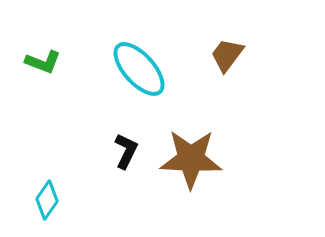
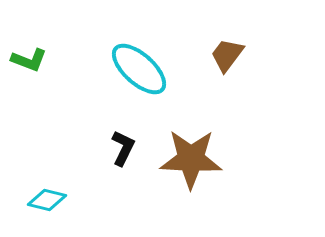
green L-shape: moved 14 px left, 2 px up
cyan ellipse: rotated 6 degrees counterclockwise
black L-shape: moved 3 px left, 3 px up
cyan diamond: rotated 69 degrees clockwise
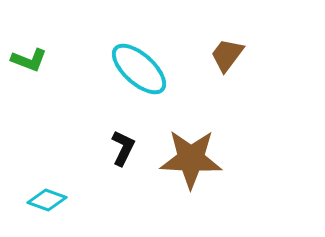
cyan diamond: rotated 6 degrees clockwise
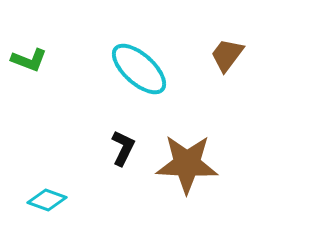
brown star: moved 4 px left, 5 px down
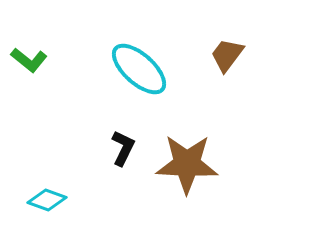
green L-shape: rotated 18 degrees clockwise
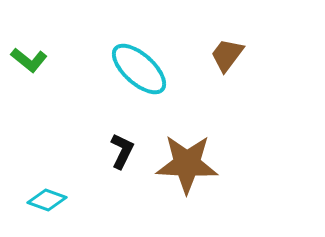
black L-shape: moved 1 px left, 3 px down
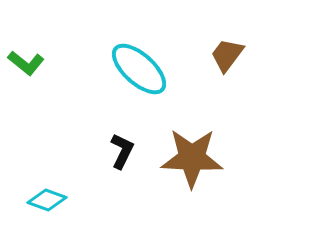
green L-shape: moved 3 px left, 3 px down
brown star: moved 5 px right, 6 px up
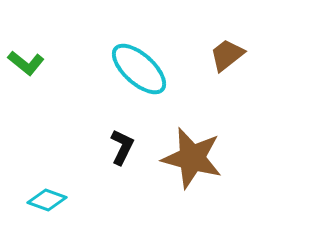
brown trapezoid: rotated 15 degrees clockwise
black L-shape: moved 4 px up
brown star: rotated 12 degrees clockwise
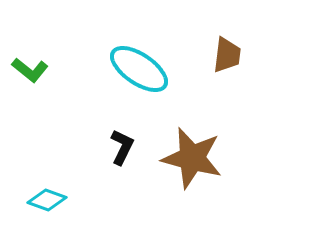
brown trapezoid: rotated 135 degrees clockwise
green L-shape: moved 4 px right, 7 px down
cyan ellipse: rotated 8 degrees counterclockwise
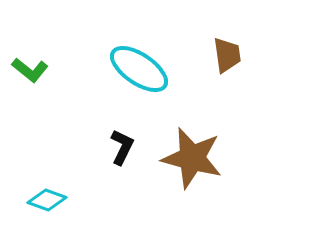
brown trapezoid: rotated 15 degrees counterclockwise
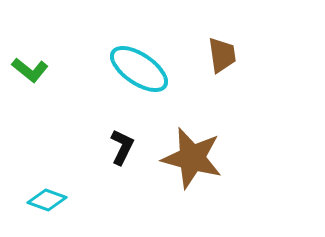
brown trapezoid: moved 5 px left
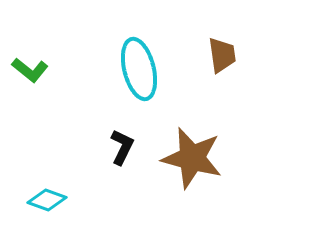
cyan ellipse: rotated 42 degrees clockwise
